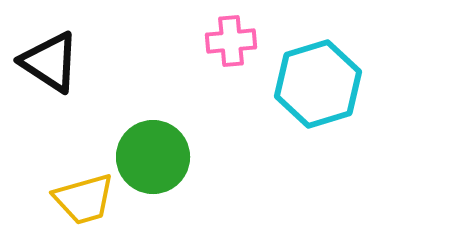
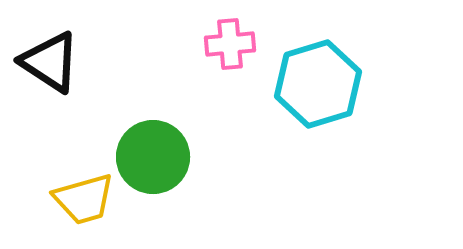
pink cross: moved 1 px left, 3 px down
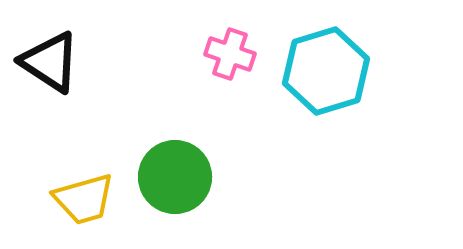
pink cross: moved 10 px down; rotated 24 degrees clockwise
cyan hexagon: moved 8 px right, 13 px up
green circle: moved 22 px right, 20 px down
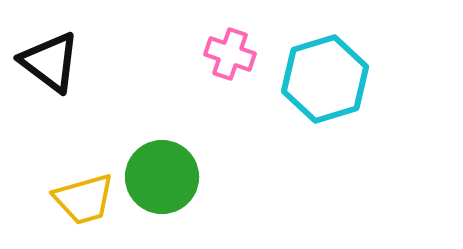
black triangle: rotated 4 degrees clockwise
cyan hexagon: moved 1 px left, 8 px down
green circle: moved 13 px left
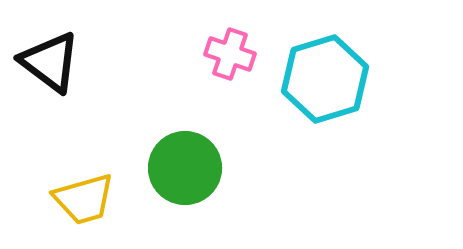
green circle: moved 23 px right, 9 px up
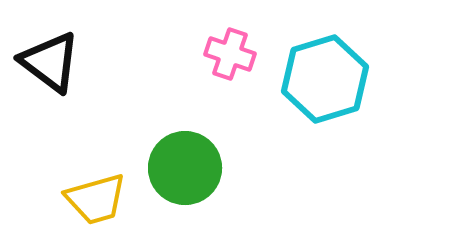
yellow trapezoid: moved 12 px right
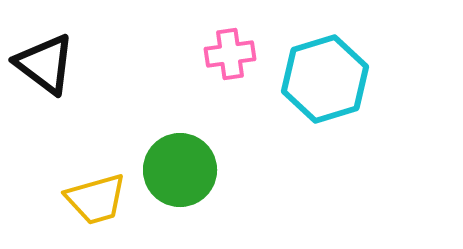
pink cross: rotated 27 degrees counterclockwise
black triangle: moved 5 px left, 2 px down
green circle: moved 5 px left, 2 px down
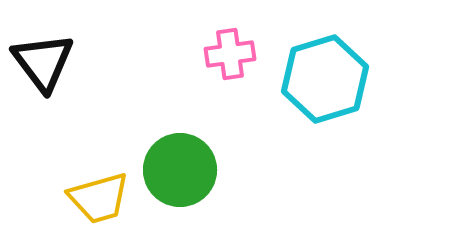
black triangle: moved 2 px left, 2 px up; rotated 16 degrees clockwise
yellow trapezoid: moved 3 px right, 1 px up
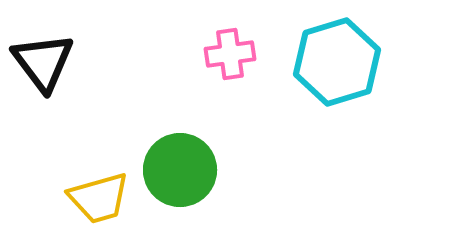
cyan hexagon: moved 12 px right, 17 px up
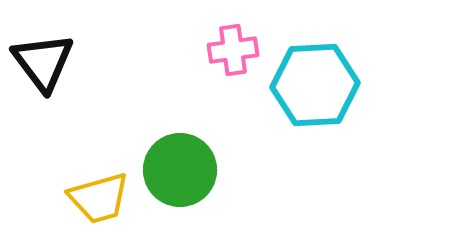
pink cross: moved 3 px right, 4 px up
cyan hexagon: moved 22 px left, 23 px down; rotated 14 degrees clockwise
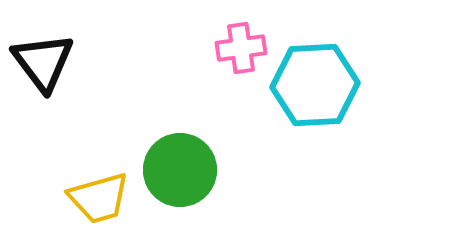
pink cross: moved 8 px right, 2 px up
